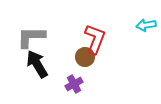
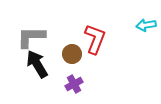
brown circle: moved 13 px left, 3 px up
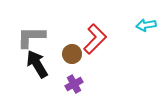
red L-shape: rotated 24 degrees clockwise
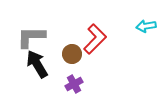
cyan arrow: moved 1 px down
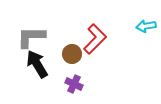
purple cross: rotated 36 degrees counterclockwise
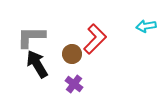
purple cross: rotated 12 degrees clockwise
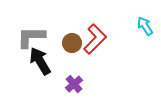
cyan arrow: moved 1 px left; rotated 66 degrees clockwise
brown circle: moved 11 px up
black arrow: moved 3 px right, 3 px up
purple cross: rotated 12 degrees clockwise
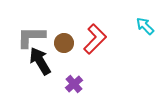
cyan arrow: rotated 12 degrees counterclockwise
brown circle: moved 8 px left
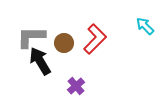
purple cross: moved 2 px right, 2 px down
